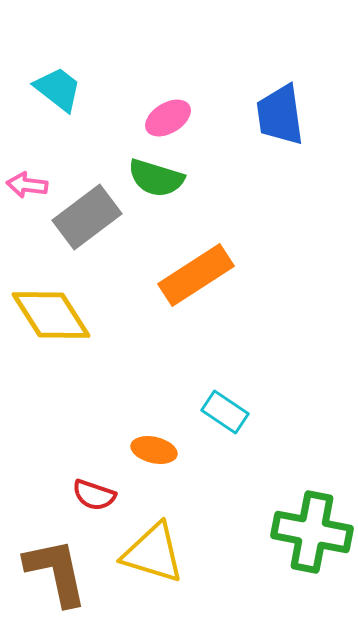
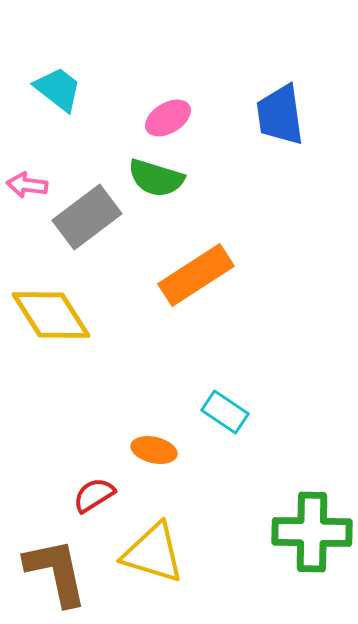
red semicircle: rotated 129 degrees clockwise
green cross: rotated 10 degrees counterclockwise
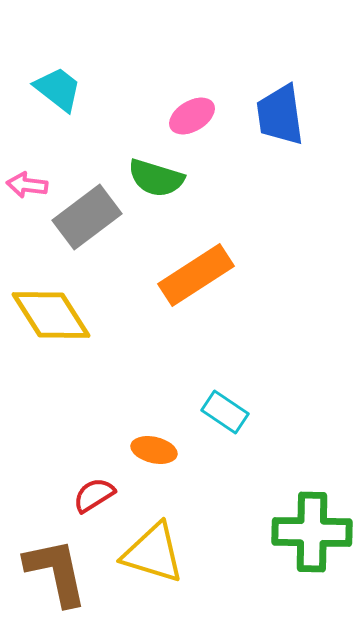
pink ellipse: moved 24 px right, 2 px up
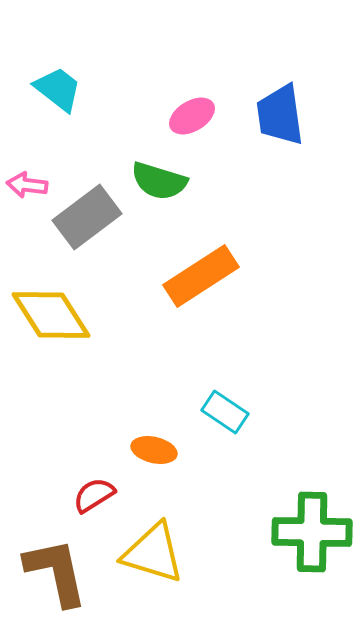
green semicircle: moved 3 px right, 3 px down
orange rectangle: moved 5 px right, 1 px down
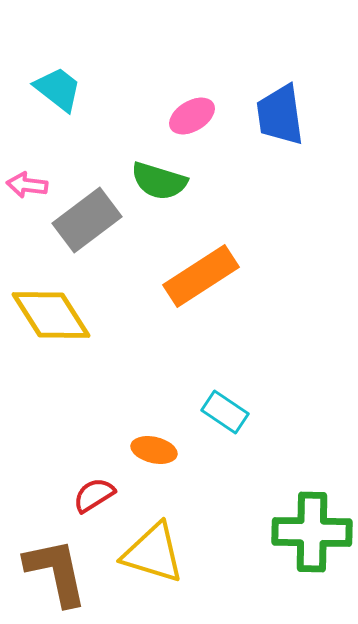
gray rectangle: moved 3 px down
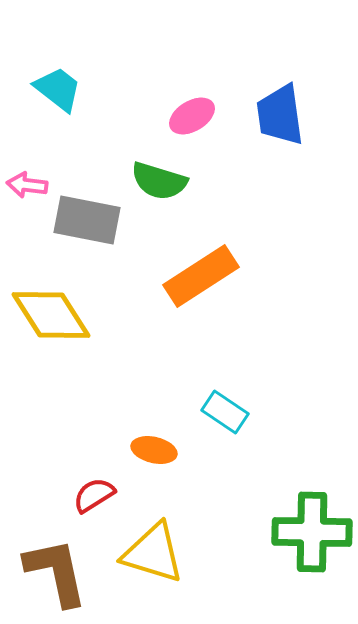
gray rectangle: rotated 48 degrees clockwise
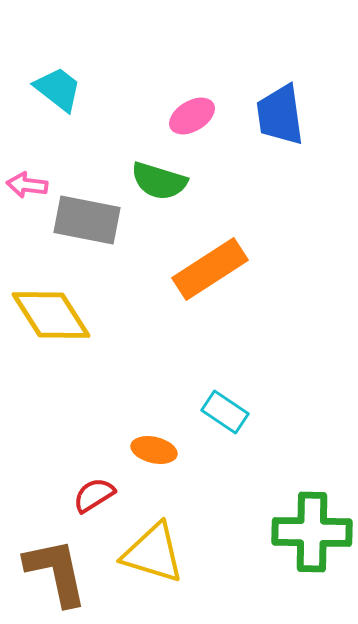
orange rectangle: moved 9 px right, 7 px up
